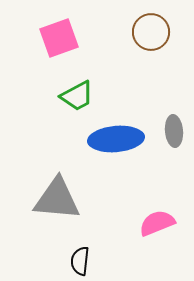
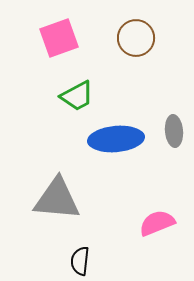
brown circle: moved 15 px left, 6 px down
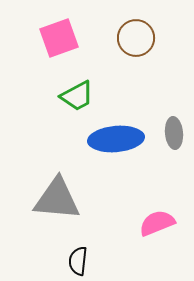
gray ellipse: moved 2 px down
black semicircle: moved 2 px left
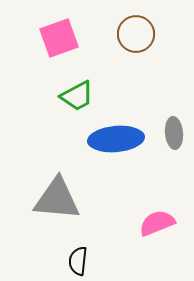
brown circle: moved 4 px up
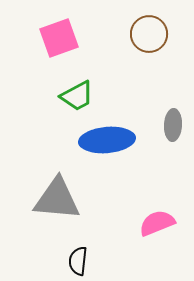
brown circle: moved 13 px right
gray ellipse: moved 1 px left, 8 px up; rotated 8 degrees clockwise
blue ellipse: moved 9 px left, 1 px down
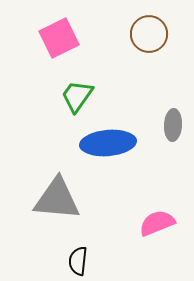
pink square: rotated 6 degrees counterclockwise
green trapezoid: rotated 153 degrees clockwise
blue ellipse: moved 1 px right, 3 px down
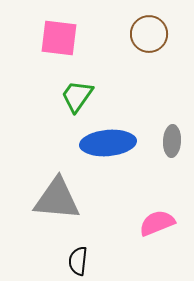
pink square: rotated 33 degrees clockwise
gray ellipse: moved 1 px left, 16 px down
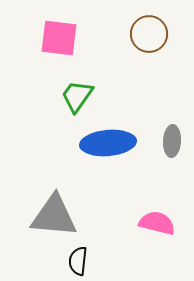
gray triangle: moved 3 px left, 17 px down
pink semicircle: rotated 36 degrees clockwise
